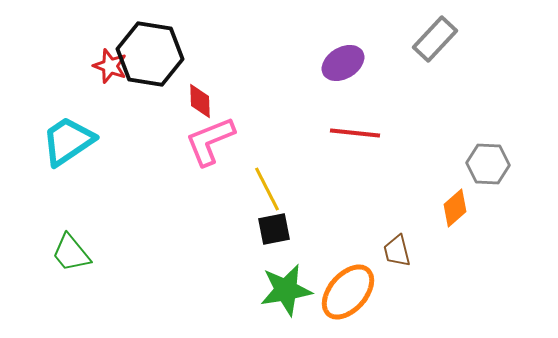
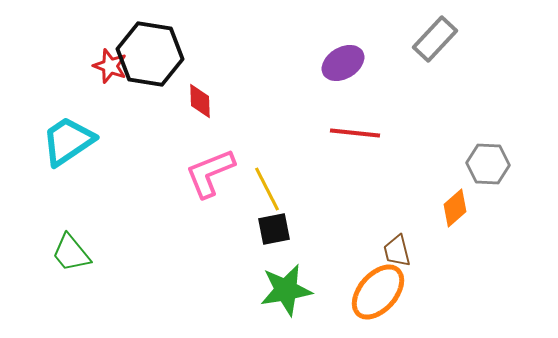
pink L-shape: moved 32 px down
orange ellipse: moved 30 px right
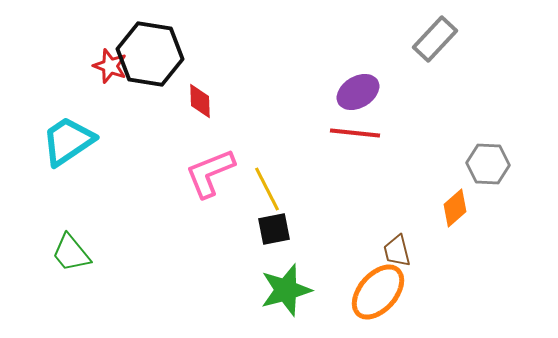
purple ellipse: moved 15 px right, 29 px down
green star: rotated 6 degrees counterclockwise
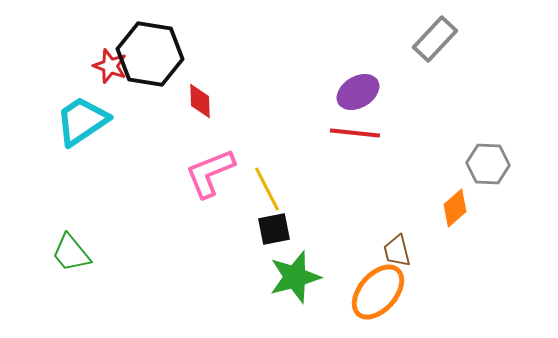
cyan trapezoid: moved 14 px right, 20 px up
green star: moved 9 px right, 13 px up
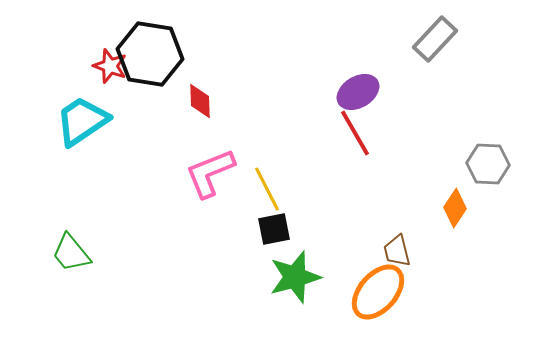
red line: rotated 54 degrees clockwise
orange diamond: rotated 15 degrees counterclockwise
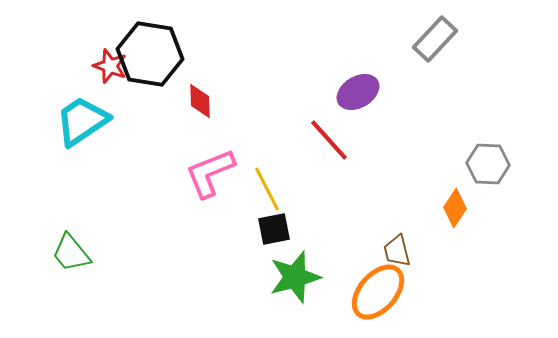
red line: moved 26 px left, 7 px down; rotated 12 degrees counterclockwise
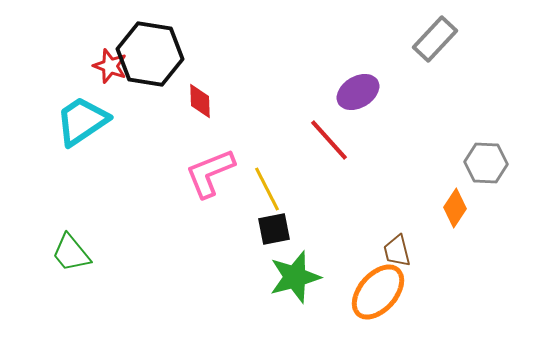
gray hexagon: moved 2 px left, 1 px up
